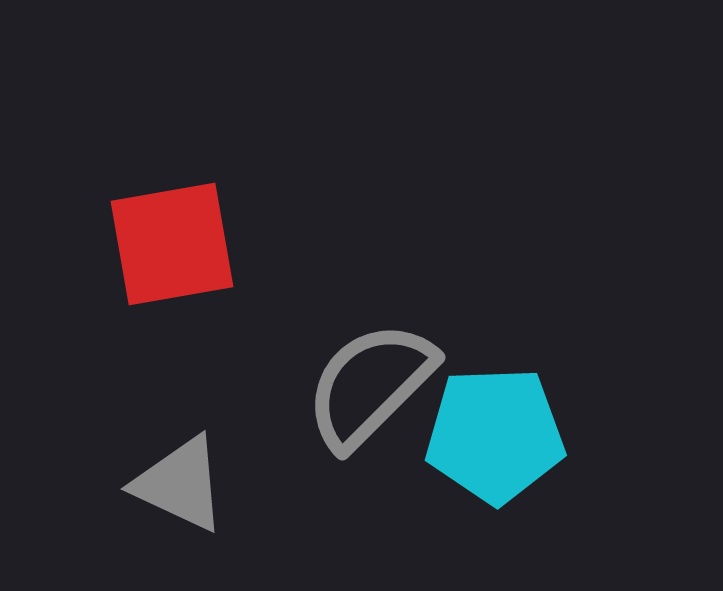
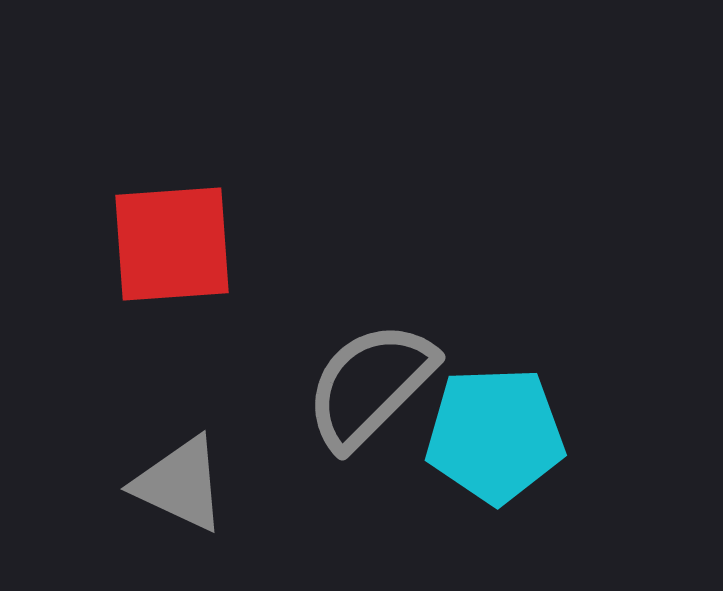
red square: rotated 6 degrees clockwise
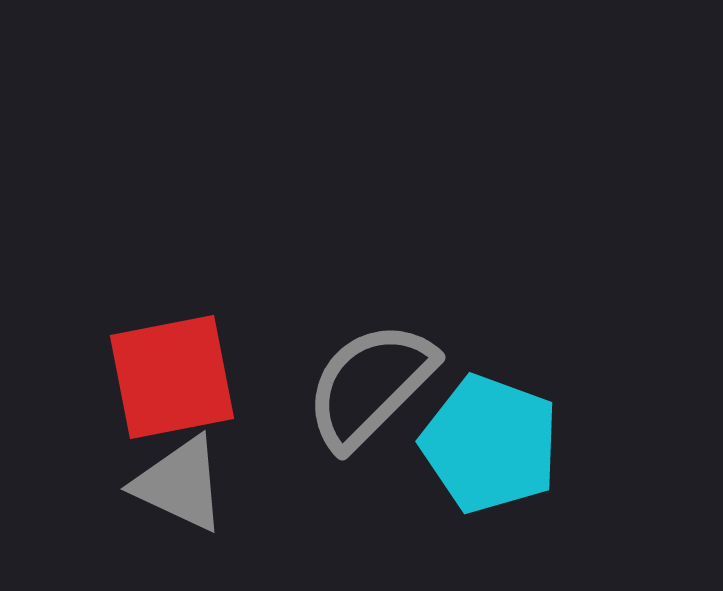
red square: moved 133 px down; rotated 7 degrees counterclockwise
cyan pentagon: moved 5 px left, 9 px down; rotated 22 degrees clockwise
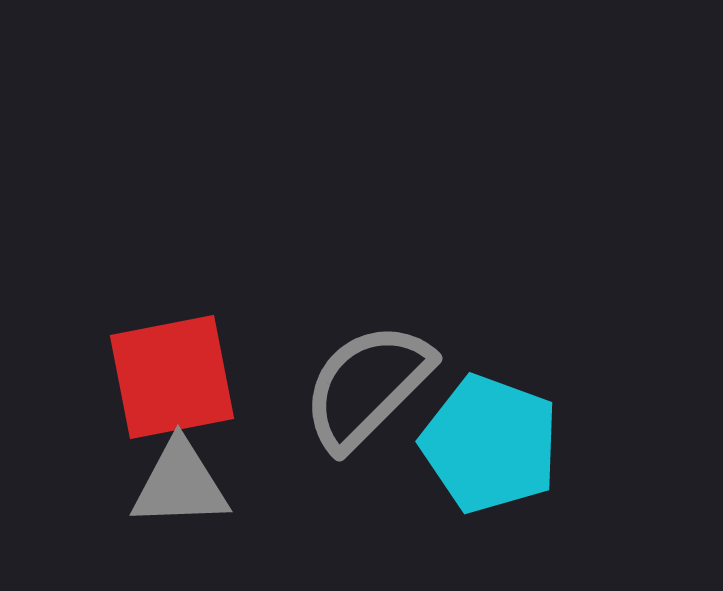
gray semicircle: moved 3 px left, 1 px down
gray triangle: rotated 27 degrees counterclockwise
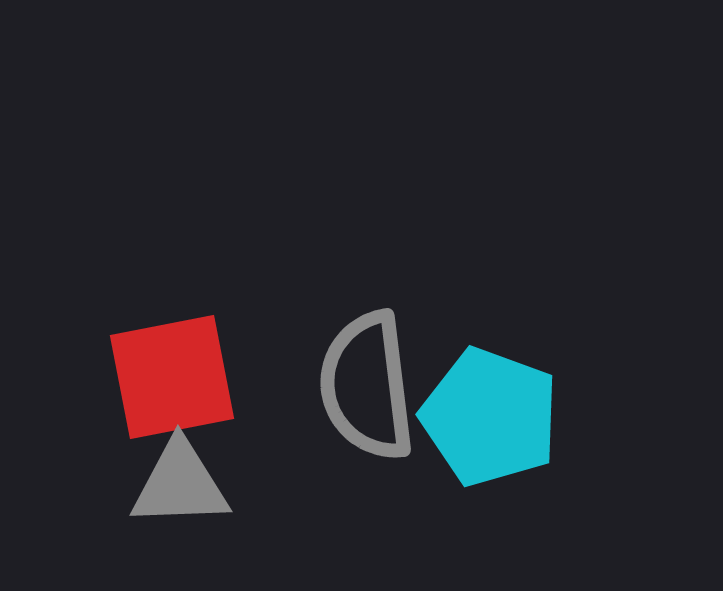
gray semicircle: rotated 52 degrees counterclockwise
cyan pentagon: moved 27 px up
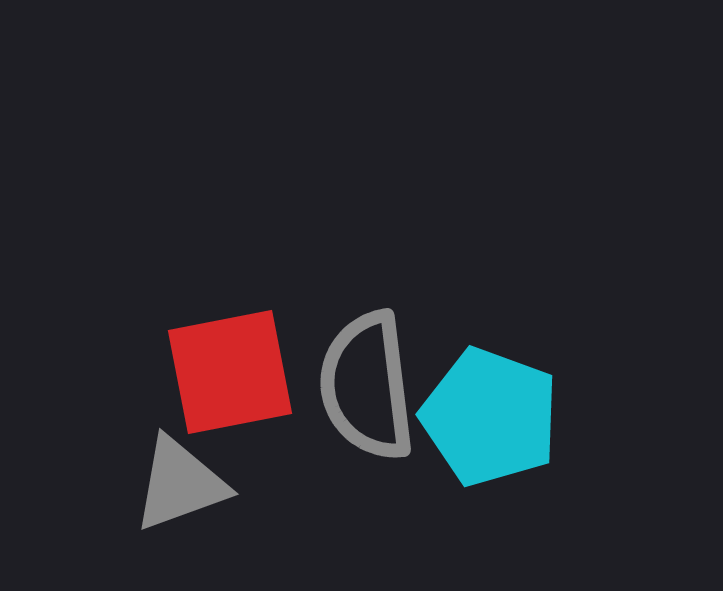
red square: moved 58 px right, 5 px up
gray triangle: rotated 18 degrees counterclockwise
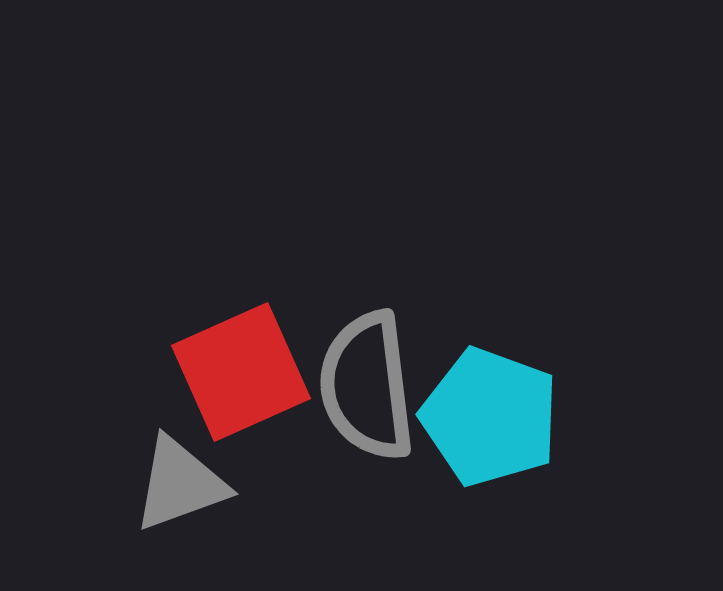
red square: moved 11 px right; rotated 13 degrees counterclockwise
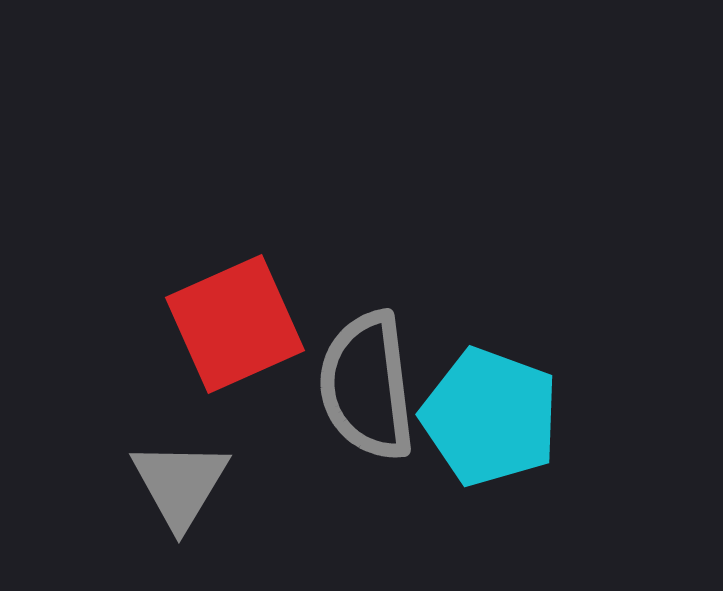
red square: moved 6 px left, 48 px up
gray triangle: rotated 39 degrees counterclockwise
